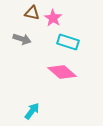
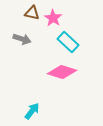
cyan rectangle: rotated 25 degrees clockwise
pink diamond: rotated 24 degrees counterclockwise
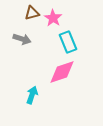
brown triangle: rotated 28 degrees counterclockwise
cyan rectangle: rotated 25 degrees clockwise
pink diamond: rotated 36 degrees counterclockwise
cyan arrow: moved 16 px up; rotated 18 degrees counterclockwise
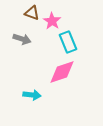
brown triangle: rotated 35 degrees clockwise
pink star: moved 1 px left, 3 px down
cyan arrow: rotated 78 degrees clockwise
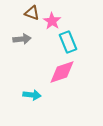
gray arrow: rotated 24 degrees counterclockwise
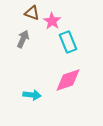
gray arrow: moved 1 px right; rotated 60 degrees counterclockwise
pink diamond: moved 6 px right, 8 px down
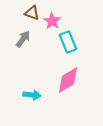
gray arrow: rotated 12 degrees clockwise
pink diamond: rotated 12 degrees counterclockwise
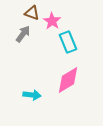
gray arrow: moved 5 px up
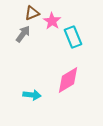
brown triangle: rotated 42 degrees counterclockwise
cyan rectangle: moved 5 px right, 5 px up
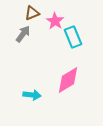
pink star: moved 3 px right
